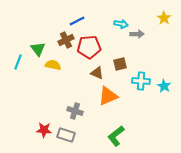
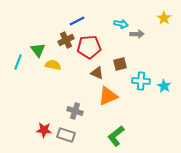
green triangle: moved 1 px down
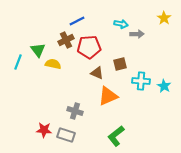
yellow semicircle: moved 1 px up
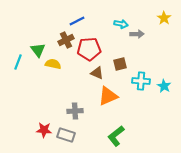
red pentagon: moved 2 px down
gray cross: rotated 21 degrees counterclockwise
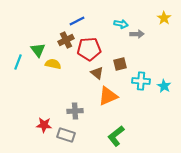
brown triangle: rotated 16 degrees clockwise
red star: moved 5 px up
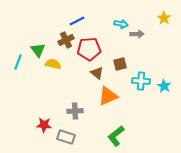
gray rectangle: moved 2 px down
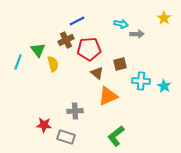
yellow semicircle: rotated 63 degrees clockwise
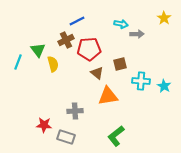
orange triangle: rotated 15 degrees clockwise
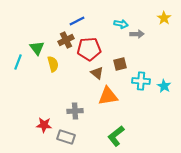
green triangle: moved 1 px left, 2 px up
